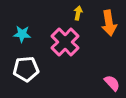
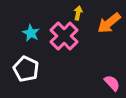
orange arrow: rotated 60 degrees clockwise
cyan star: moved 9 px right, 1 px up; rotated 24 degrees clockwise
pink cross: moved 1 px left, 6 px up
white pentagon: rotated 30 degrees clockwise
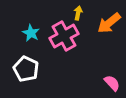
pink cross: rotated 16 degrees clockwise
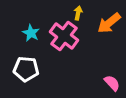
pink cross: rotated 24 degrees counterclockwise
white pentagon: rotated 20 degrees counterclockwise
